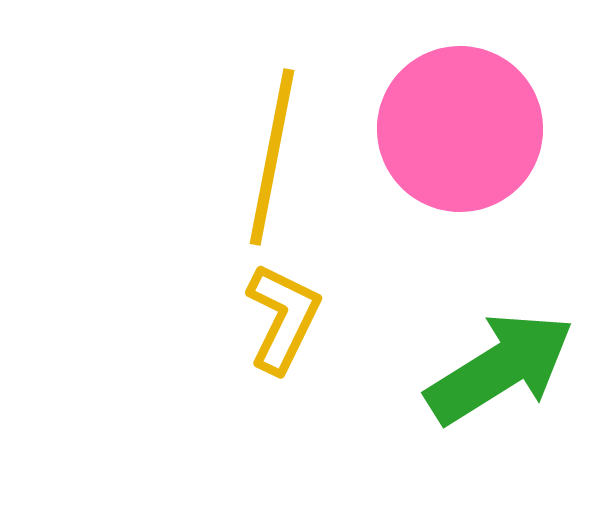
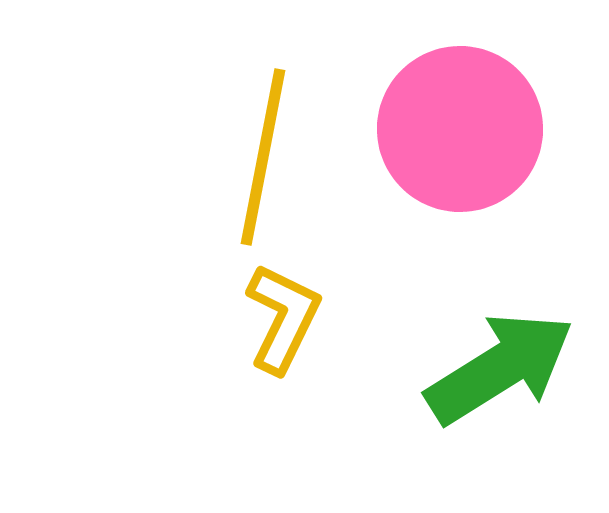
yellow line: moved 9 px left
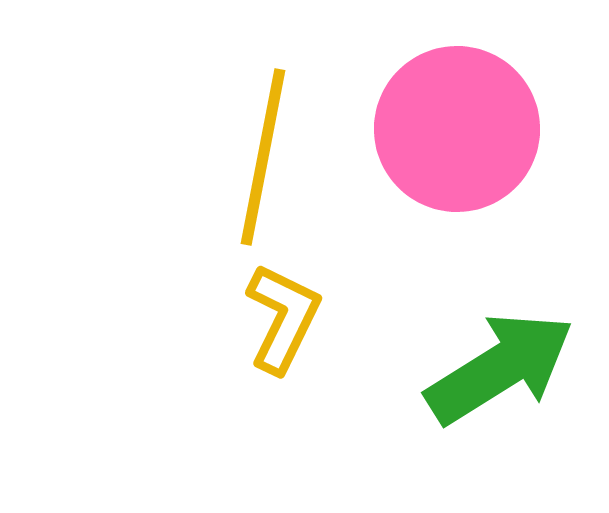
pink circle: moved 3 px left
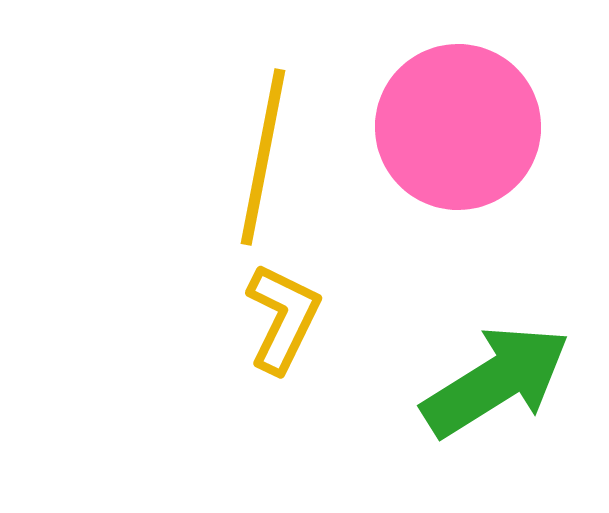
pink circle: moved 1 px right, 2 px up
green arrow: moved 4 px left, 13 px down
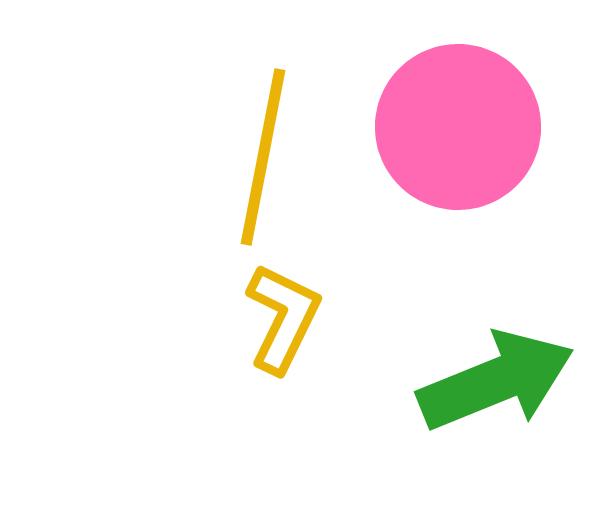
green arrow: rotated 10 degrees clockwise
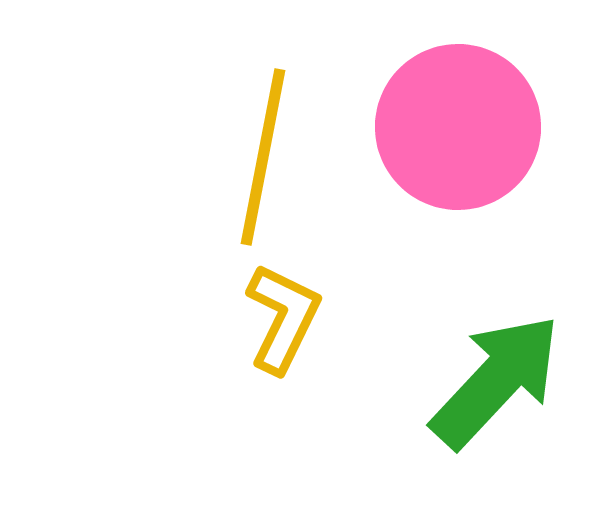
green arrow: rotated 25 degrees counterclockwise
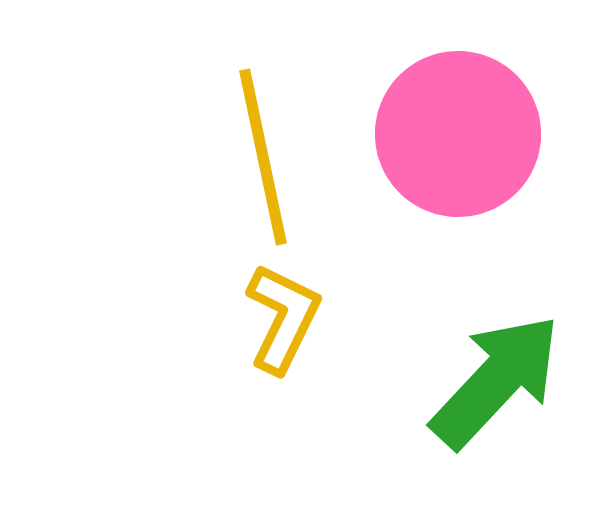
pink circle: moved 7 px down
yellow line: rotated 23 degrees counterclockwise
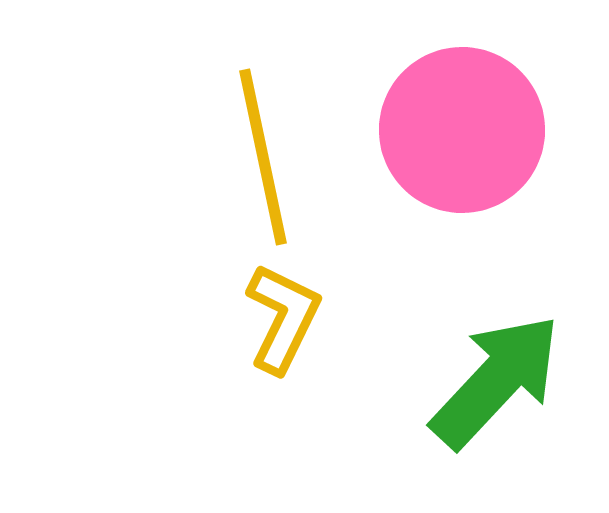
pink circle: moved 4 px right, 4 px up
